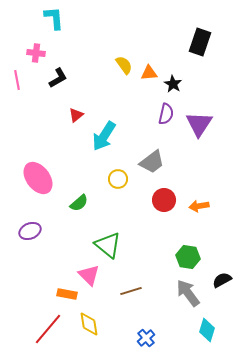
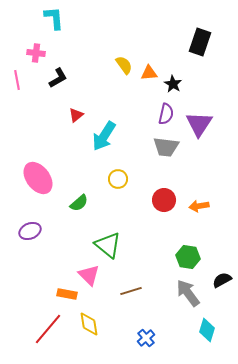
gray trapezoid: moved 14 px right, 15 px up; rotated 44 degrees clockwise
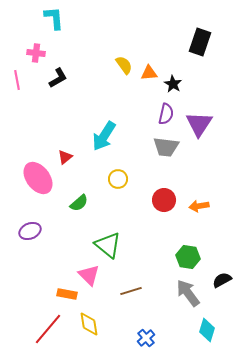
red triangle: moved 11 px left, 42 px down
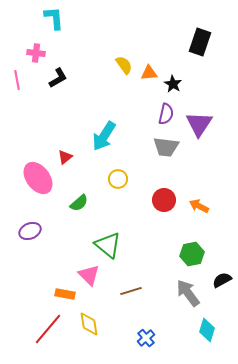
orange arrow: rotated 36 degrees clockwise
green hexagon: moved 4 px right, 3 px up; rotated 20 degrees counterclockwise
orange rectangle: moved 2 px left
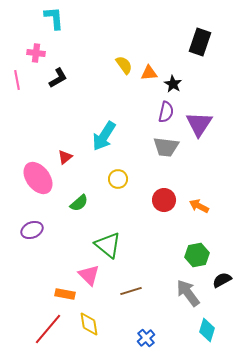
purple semicircle: moved 2 px up
purple ellipse: moved 2 px right, 1 px up
green hexagon: moved 5 px right, 1 px down
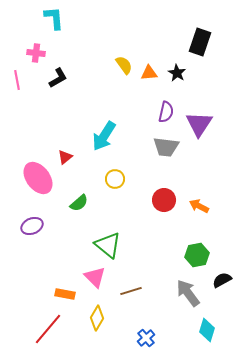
black star: moved 4 px right, 11 px up
yellow circle: moved 3 px left
purple ellipse: moved 4 px up
pink triangle: moved 6 px right, 2 px down
yellow diamond: moved 8 px right, 6 px up; rotated 40 degrees clockwise
